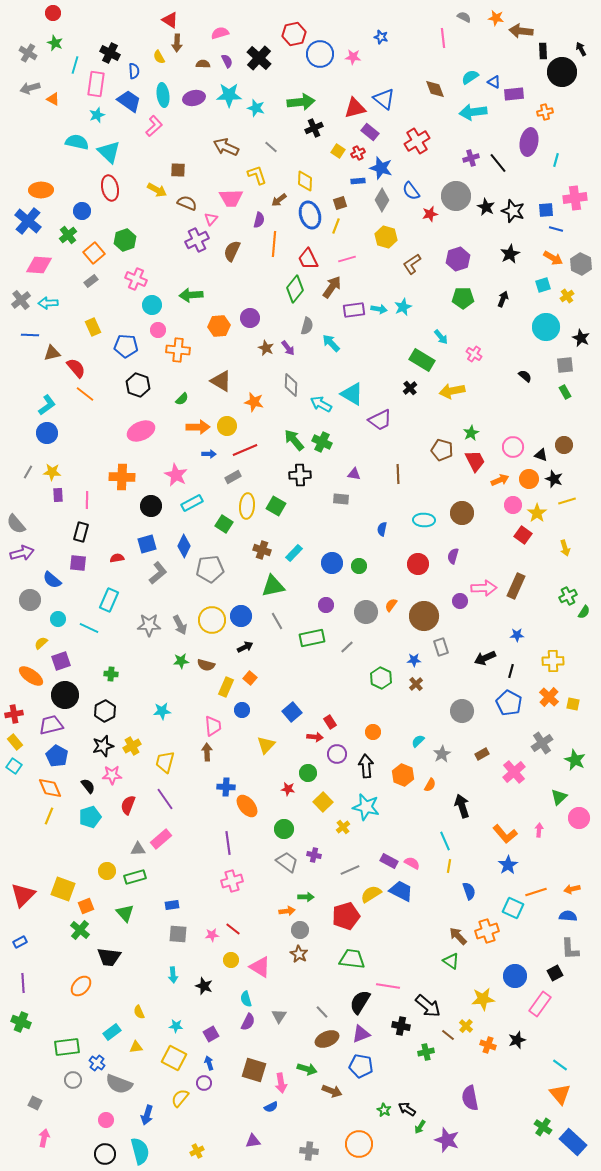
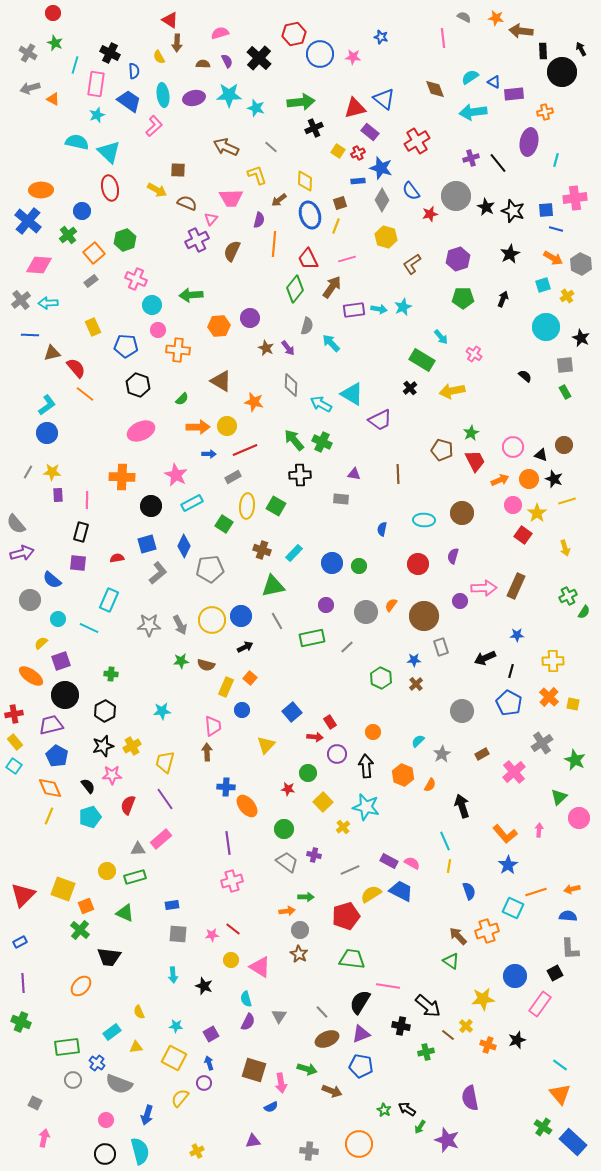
green triangle at (125, 913): rotated 24 degrees counterclockwise
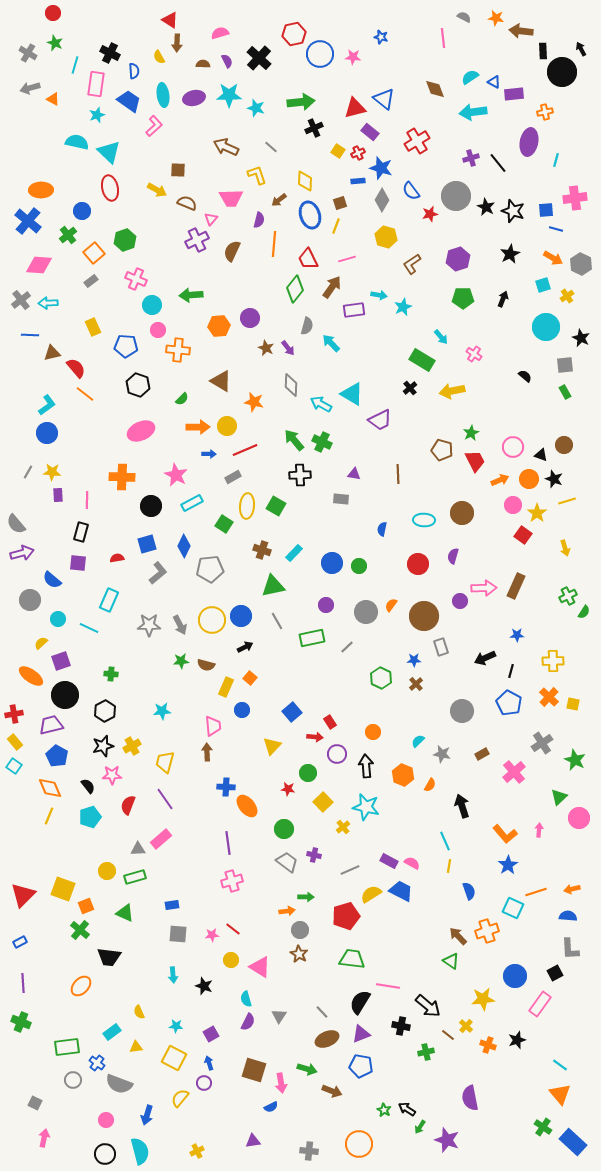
cyan arrow at (379, 309): moved 14 px up
yellow triangle at (266, 745): moved 6 px right, 1 px down
gray star at (442, 754): rotated 30 degrees counterclockwise
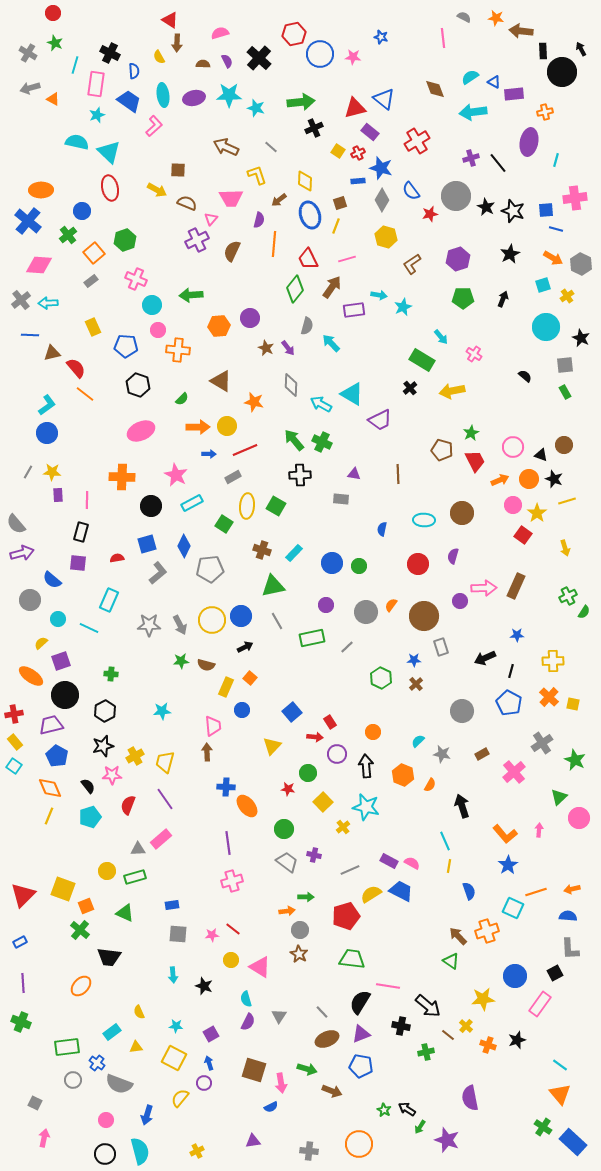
yellow cross at (132, 746): moved 3 px right, 10 px down
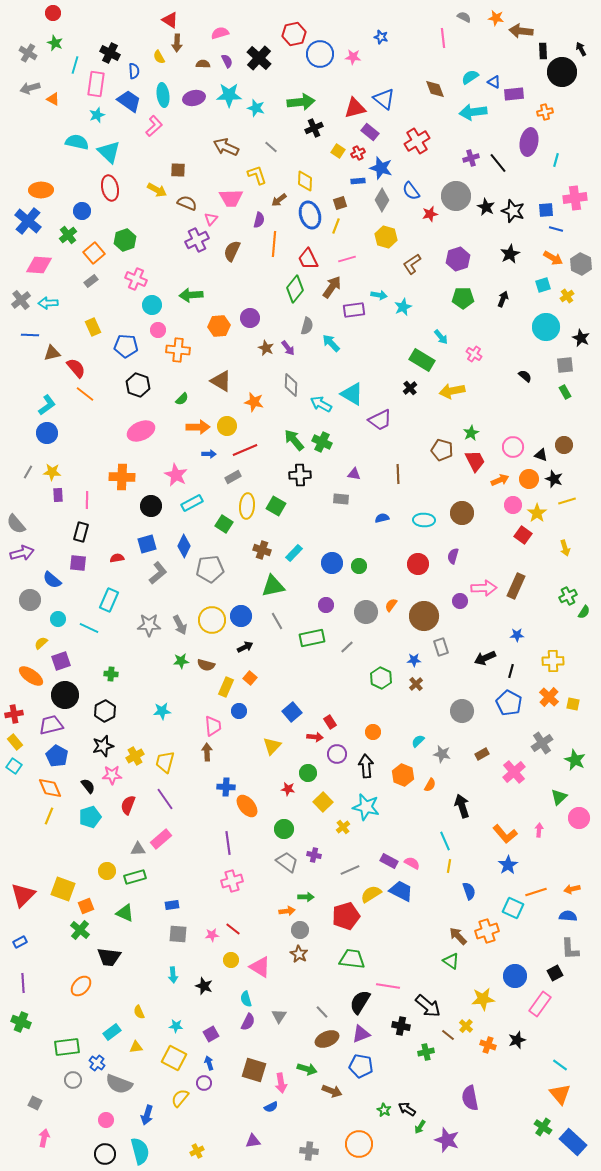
blue semicircle at (382, 529): moved 11 px up; rotated 64 degrees clockwise
blue circle at (242, 710): moved 3 px left, 1 px down
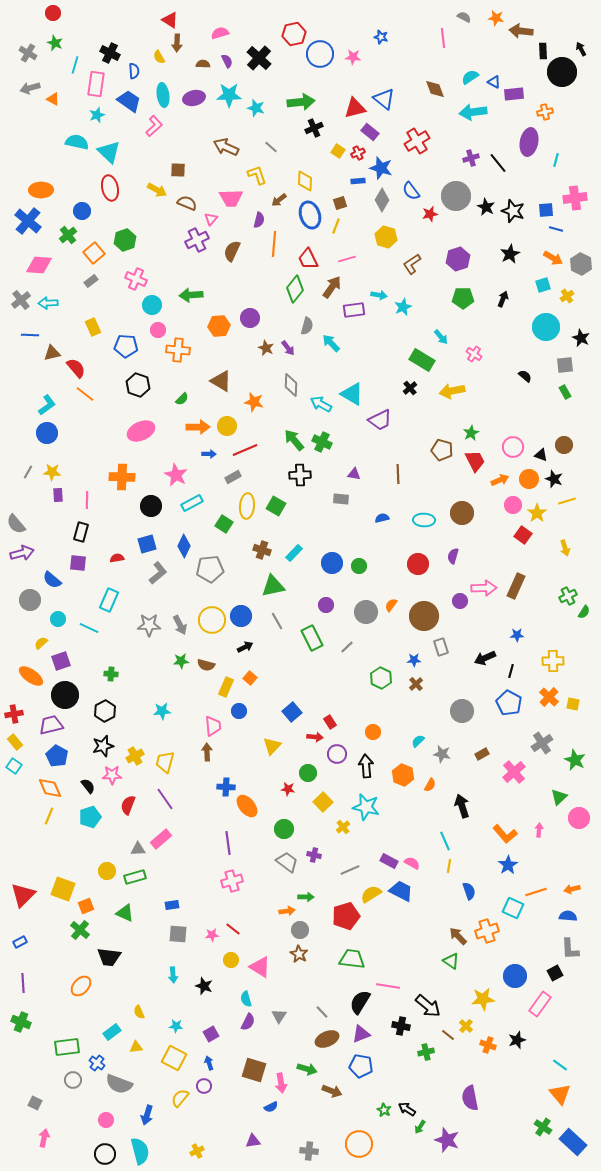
green rectangle at (312, 638): rotated 75 degrees clockwise
purple circle at (204, 1083): moved 3 px down
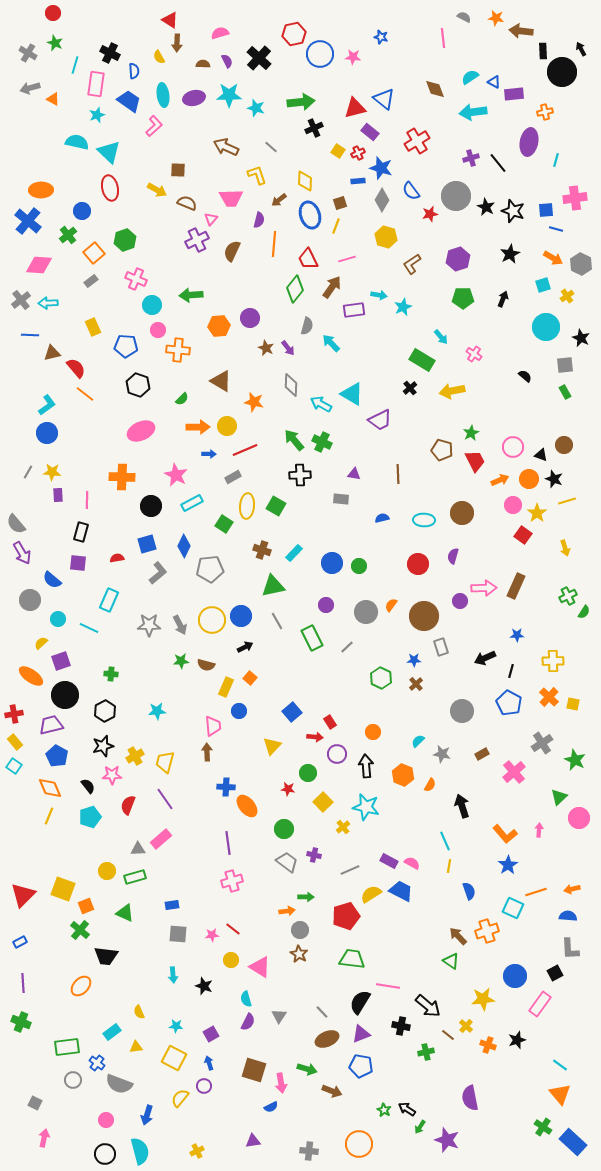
purple arrow at (22, 553): rotated 75 degrees clockwise
cyan star at (162, 711): moved 5 px left
black trapezoid at (109, 957): moved 3 px left, 1 px up
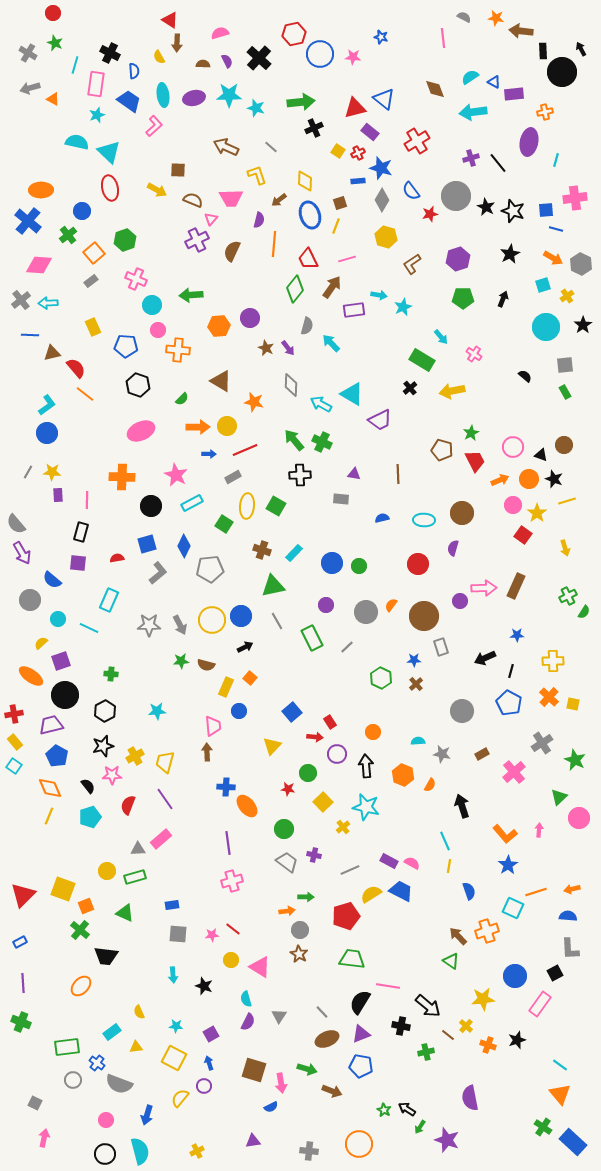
brown semicircle at (187, 203): moved 6 px right, 3 px up
black star at (581, 338): moved 2 px right, 13 px up; rotated 12 degrees clockwise
purple semicircle at (453, 556): moved 8 px up
cyan semicircle at (418, 741): rotated 40 degrees clockwise
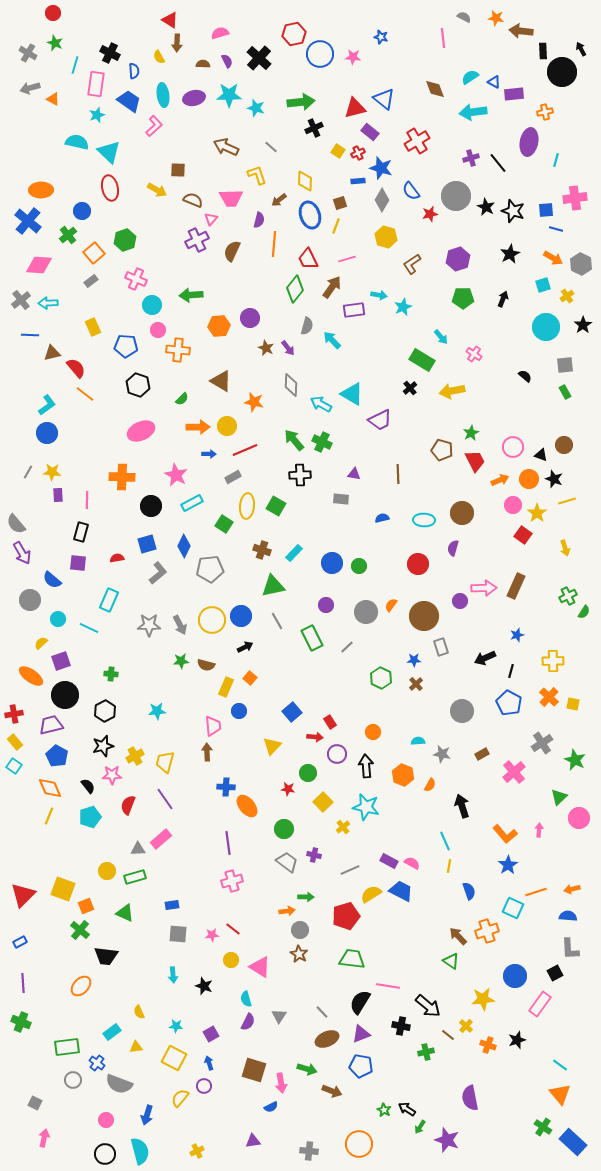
cyan arrow at (331, 343): moved 1 px right, 3 px up
blue star at (517, 635): rotated 16 degrees counterclockwise
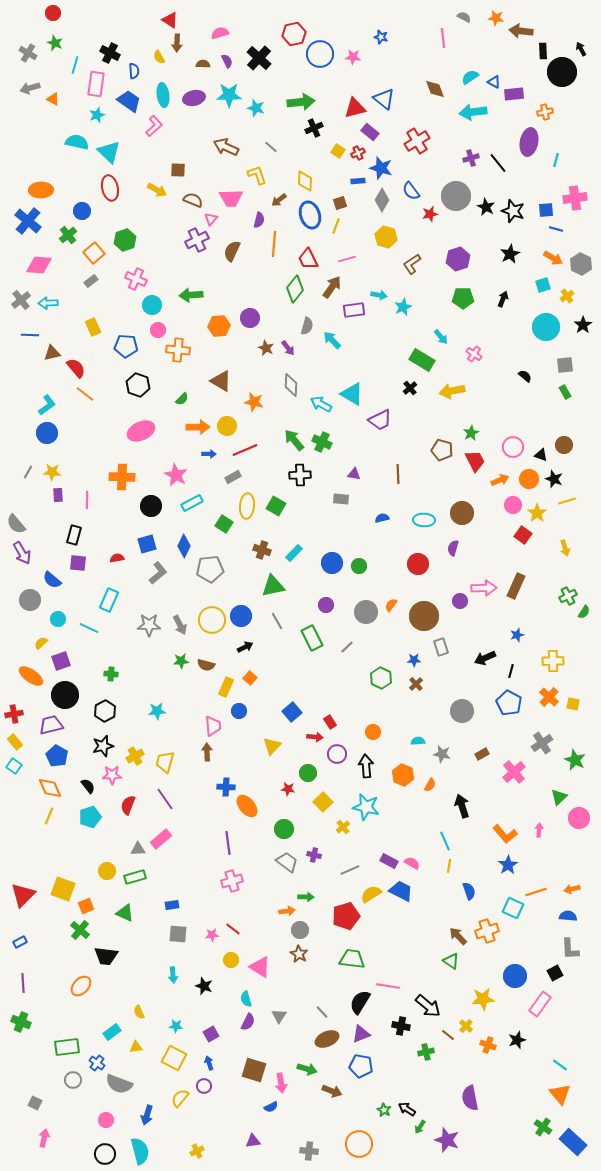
black rectangle at (81, 532): moved 7 px left, 3 px down
